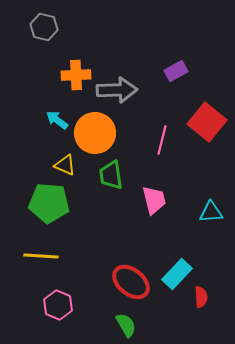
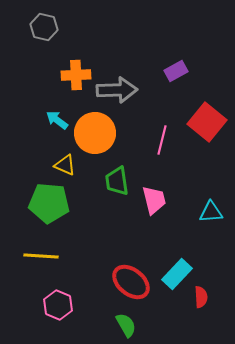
green trapezoid: moved 6 px right, 6 px down
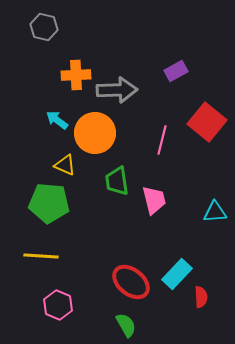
cyan triangle: moved 4 px right
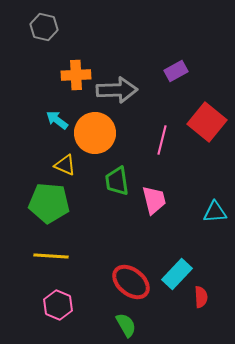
yellow line: moved 10 px right
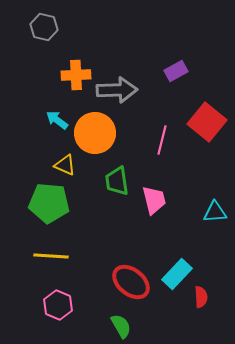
green semicircle: moved 5 px left, 1 px down
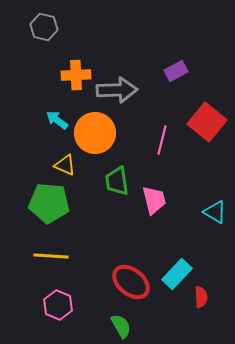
cyan triangle: rotated 35 degrees clockwise
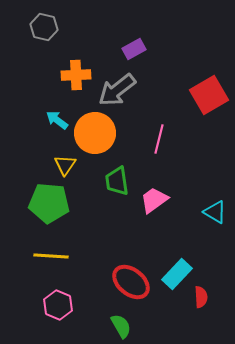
purple rectangle: moved 42 px left, 22 px up
gray arrow: rotated 144 degrees clockwise
red square: moved 2 px right, 27 px up; rotated 21 degrees clockwise
pink line: moved 3 px left, 1 px up
yellow triangle: rotated 40 degrees clockwise
pink trapezoid: rotated 112 degrees counterclockwise
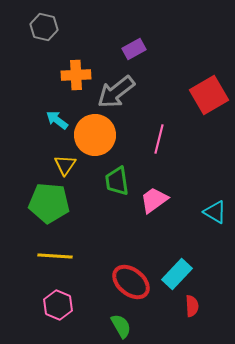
gray arrow: moved 1 px left, 2 px down
orange circle: moved 2 px down
yellow line: moved 4 px right
red semicircle: moved 9 px left, 9 px down
